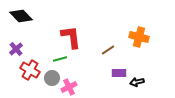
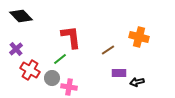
green line: rotated 24 degrees counterclockwise
pink cross: rotated 35 degrees clockwise
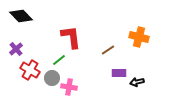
green line: moved 1 px left, 1 px down
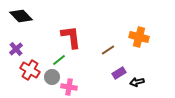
purple rectangle: rotated 32 degrees counterclockwise
gray circle: moved 1 px up
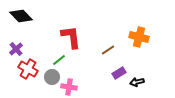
red cross: moved 2 px left, 1 px up
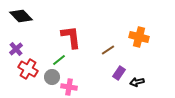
purple rectangle: rotated 24 degrees counterclockwise
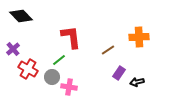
orange cross: rotated 18 degrees counterclockwise
purple cross: moved 3 px left
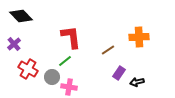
purple cross: moved 1 px right, 5 px up
green line: moved 6 px right, 1 px down
